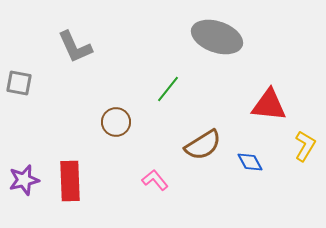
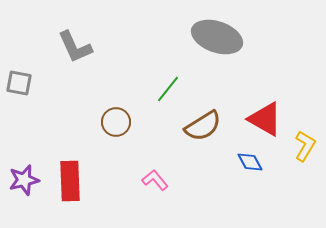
red triangle: moved 4 px left, 14 px down; rotated 24 degrees clockwise
brown semicircle: moved 19 px up
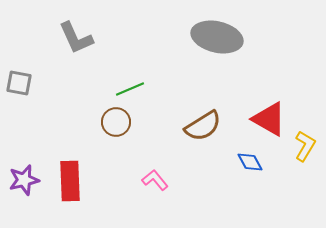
gray ellipse: rotated 6 degrees counterclockwise
gray L-shape: moved 1 px right, 9 px up
green line: moved 38 px left; rotated 28 degrees clockwise
red triangle: moved 4 px right
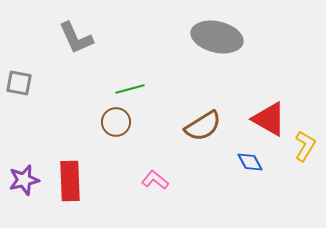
green line: rotated 8 degrees clockwise
pink L-shape: rotated 12 degrees counterclockwise
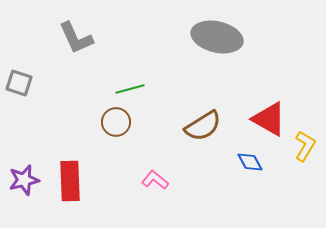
gray square: rotated 8 degrees clockwise
